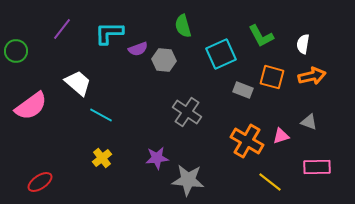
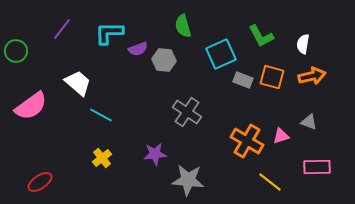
gray rectangle: moved 10 px up
purple star: moved 2 px left, 4 px up
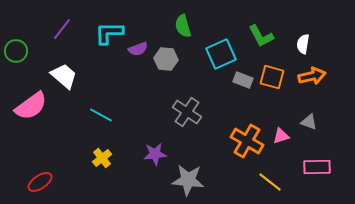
gray hexagon: moved 2 px right, 1 px up
white trapezoid: moved 14 px left, 7 px up
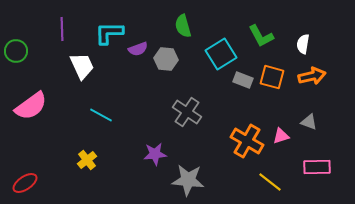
purple line: rotated 40 degrees counterclockwise
cyan square: rotated 8 degrees counterclockwise
white trapezoid: moved 18 px right, 10 px up; rotated 24 degrees clockwise
yellow cross: moved 15 px left, 2 px down
red ellipse: moved 15 px left, 1 px down
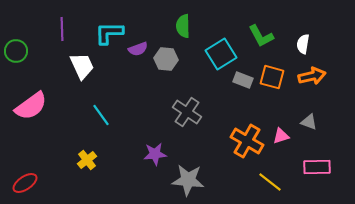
green semicircle: rotated 15 degrees clockwise
cyan line: rotated 25 degrees clockwise
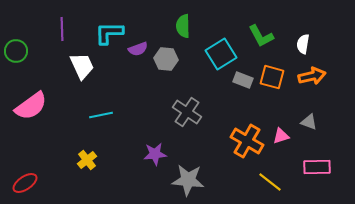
cyan line: rotated 65 degrees counterclockwise
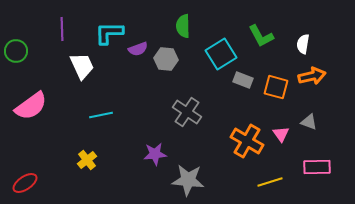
orange square: moved 4 px right, 10 px down
pink triangle: moved 2 px up; rotated 48 degrees counterclockwise
yellow line: rotated 55 degrees counterclockwise
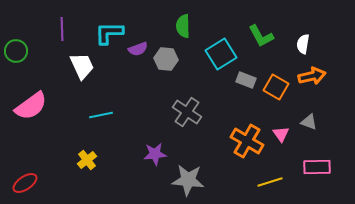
gray rectangle: moved 3 px right
orange square: rotated 15 degrees clockwise
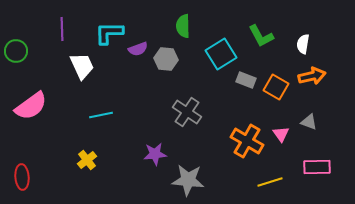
red ellipse: moved 3 px left, 6 px up; rotated 60 degrees counterclockwise
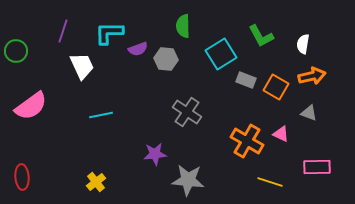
purple line: moved 1 px right, 2 px down; rotated 20 degrees clockwise
gray triangle: moved 9 px up
pink triangle: rotated 30 degrees counterclockwise
yellow cross: moved 9 px right, 22 px down
yellow line: rotated 35 degrees clockwise
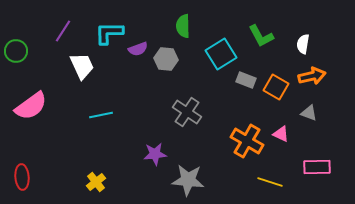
purple line: rotated 15 degrees clockwise
